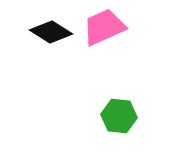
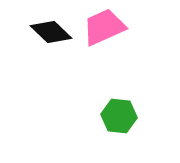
black diamond: rotated 12 degrees clockwise
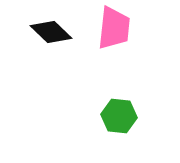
pink trapezoid: moved 10 px right, 1 px down; rotated 120 degrees clockwise
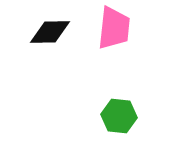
black diamond: moved 1 px left; rotated 45 degrees counterclockwise
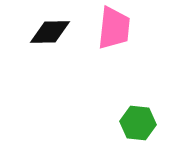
green hexagon: moved 19 px right, 7 px down
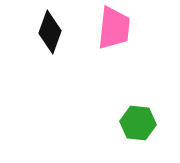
black diamond: rotated 69 degrees counterclockwise
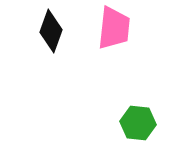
black diamond: moved 1 px right, 1 px up
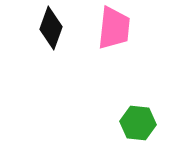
black diamond: moved 3 px up
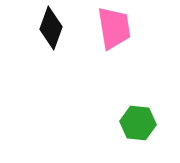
pink trapezoid: rotated 15 degrees counterclockwise
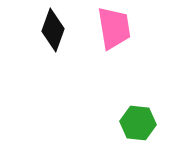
black diamond: moved 2 px right, 2 px down
